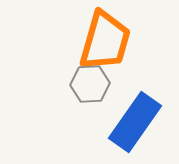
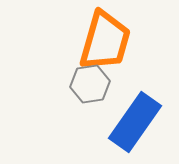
gray hexagon: rotated 6 degrees counterclockwise
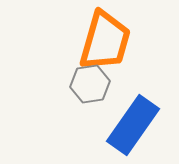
blue rectangle: moved 2 px left, 3 px down
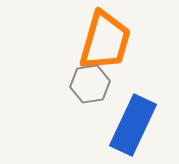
blue rectangle: rotated 10 degrees counterclockwise
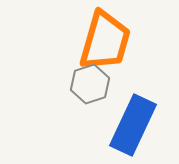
gray hexagon: rotated 9 degrees counterclockwise
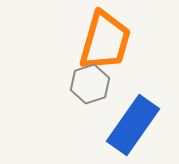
blue rectangle: rotated 10 degrees clockwise
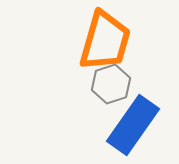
gray hexagon: moved 21 px right
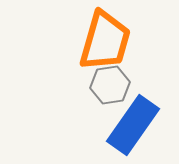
gray hexagon: moved 1 px left, 1 px down; rotated 9 degrees clockwise
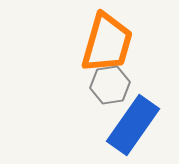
orange trapezoid: moved 2 px right, 2 px down
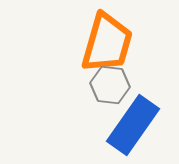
gray hexagon: rotated 15 degrees clockwise
